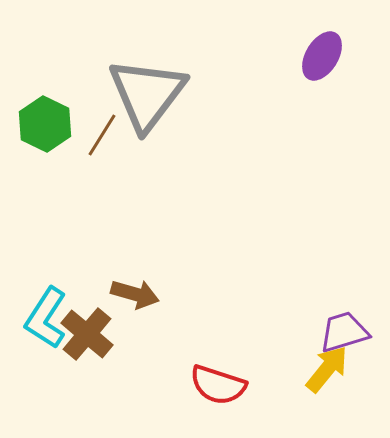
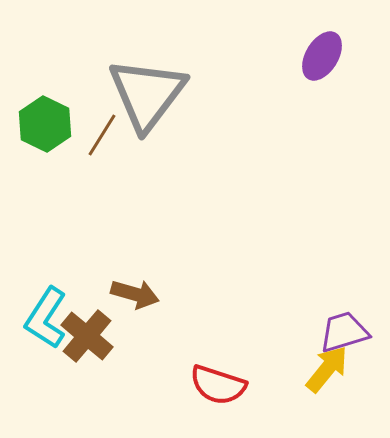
brown cross: moved 2 px down
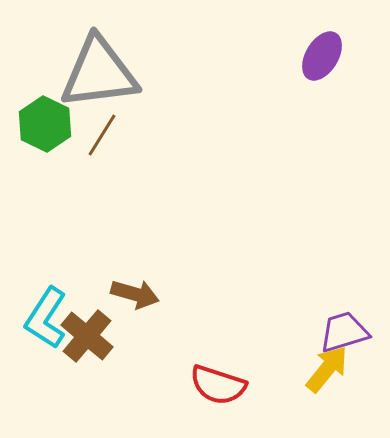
gray triangle: moved 48 px left, 21 px up; rotated 46 degrees clockwise
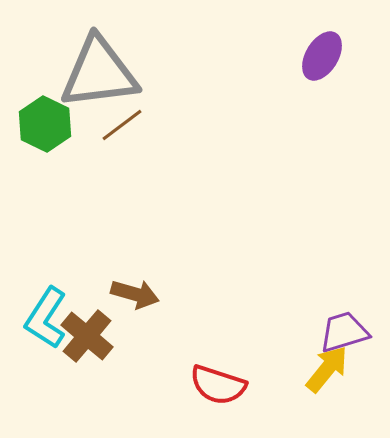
brown line: moved 20 px right, 10 px up; rotated 21 degrees clockwise
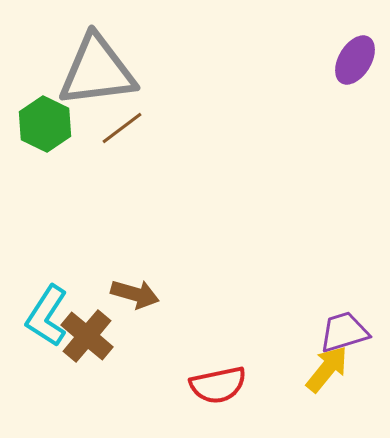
purple ellipse: moved 33 px right, 4 px down
gray triangle: moved 2 px left, 2 px up
brown line: moved 3 px down
cyan L-shape: moved 1 px right, 2 px up
red semicircle: rotated 30 degrees counterclockwise
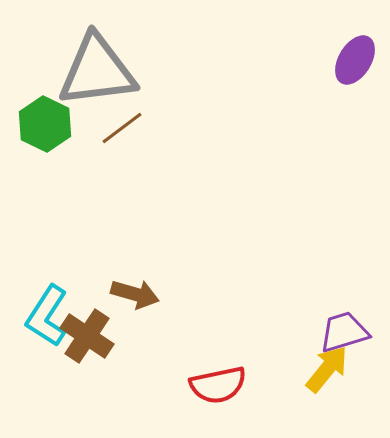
brown cross: rotated 6 degrees counterclockwise
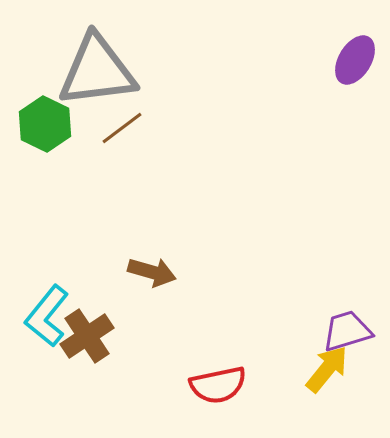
brown arrow: moved 17 px right, 22 px up
cyan L-shape: rotated 6 degrees clockwise
purple trapezoid: moved 3 px right, 1 px up
brown cross: rotated 22 degrees clockwise
